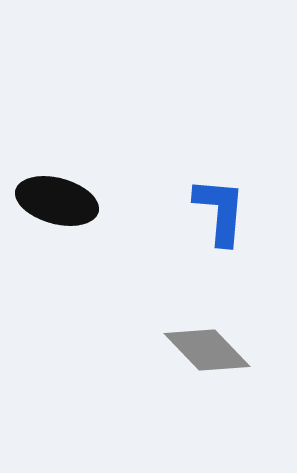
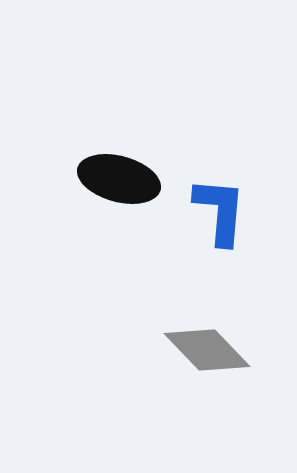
black ellipse: moved 62 px right, 22 px up
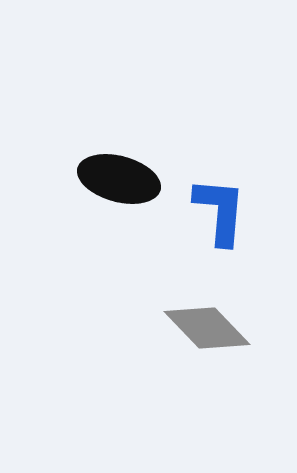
gray diamond: moved 22 px up
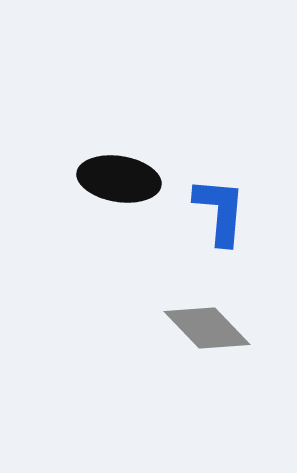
black ellipse: rotated 6 degrees counterclockwise
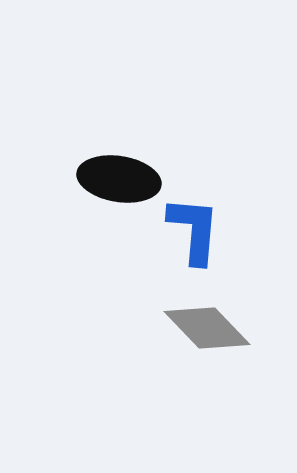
blue L-shape: moved 26 px left, 19 px down
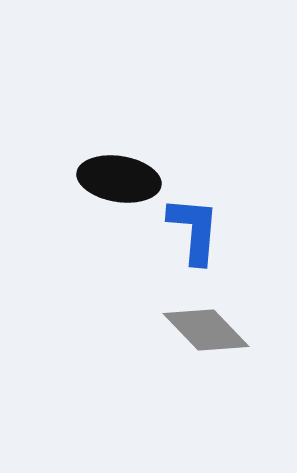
gray diamond: moved 1 px left, 2 px down
